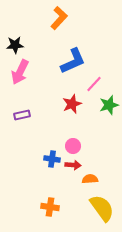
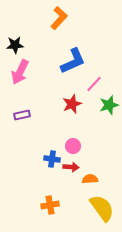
red arrow: moved 2 px left, 2 px down
orange cross: moved 2 px up; rotated 18 degrees counterclockwise
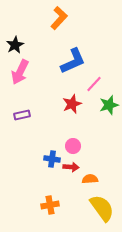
black star: rotated 24 degrees counterclockwise
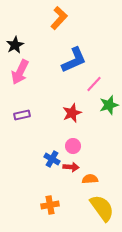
blue L-shape: moved 1 px right, 1 px up
red star: moved 9 px down
blue cross: rotated 21 degrees clockwise
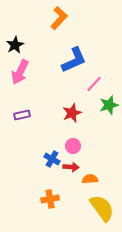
orange cross: moved 6 px up
